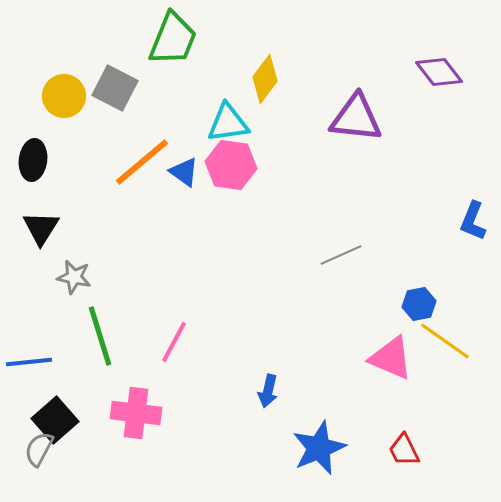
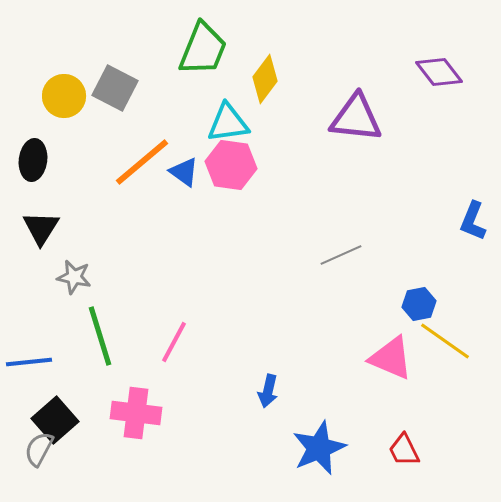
green trapezoid: moved 30 px right, 10 px down
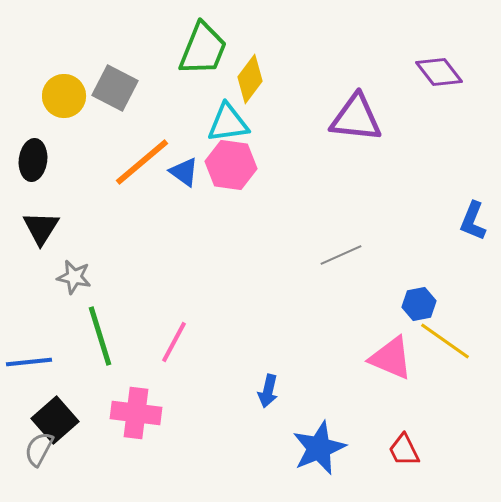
yellow diamond: moved 15 px left
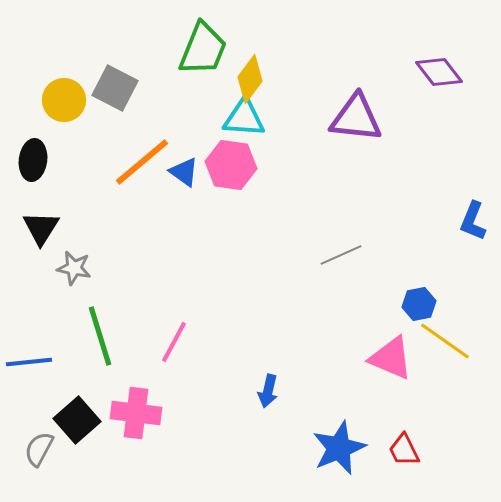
yellow circle: moved 4 px down
cyan triangle: moved 16 px right, 5 px up; rotated 12 degrees clockwise
gray star: moved 9 px up
black square: moved 22 px right
blue star: moved 20 px right
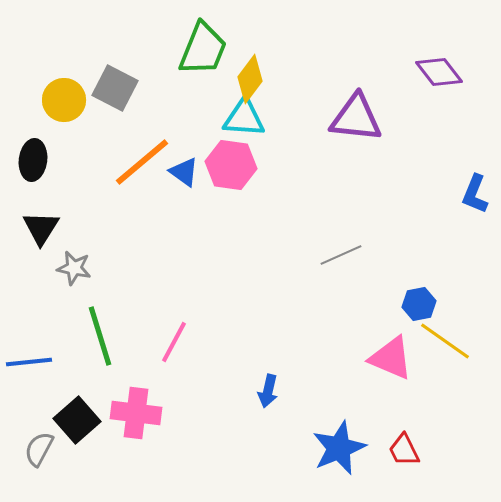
blue L-shape: moved 2 px right, 27 px up
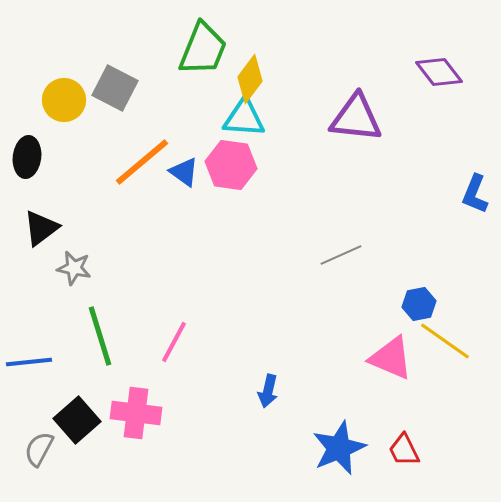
black ellipse: moved 6 px left, 3 px up
black triangle: rotated 21 degrees clockwise
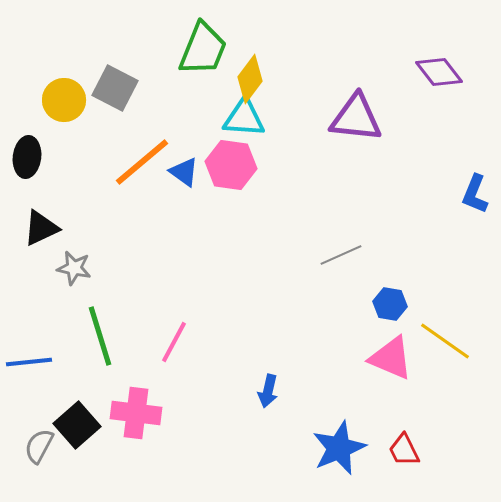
black triangle: rotated 12 degrees clockwise
blue hexagon: moved 29 px left; rotated 20 degrees clockwise
black square: moved 5 px down
gray semicircle: moved 3 px up
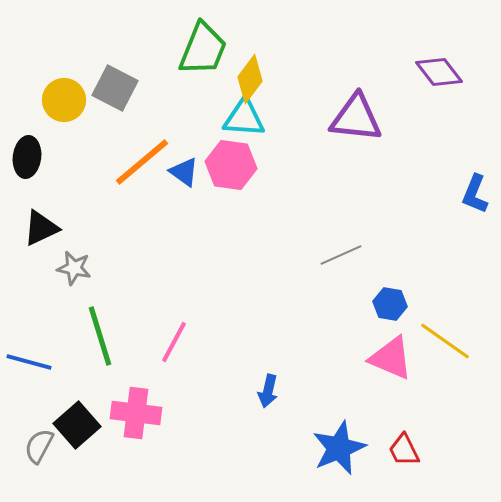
blue line: rotated 21 degrees clockwise
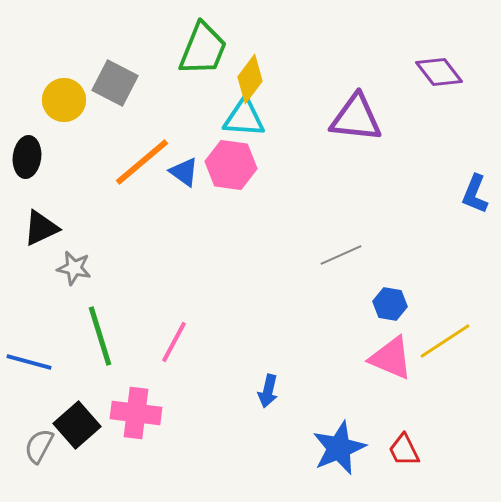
gray square: moved 5 px up
yellow line: rotated 68 degrees counterclockwise
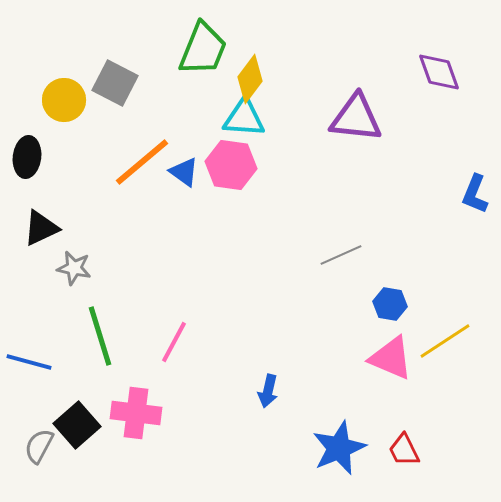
purple diamond: rotated 18 degrees clockwise
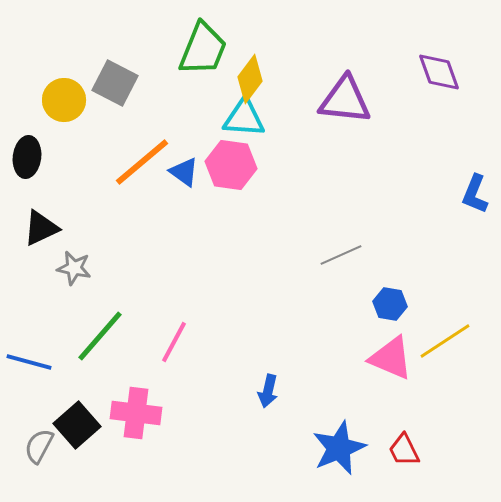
purple triangle: moved 11 px left, 18 px up
green line: rotated 58 degrees clockwise
